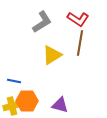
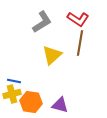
yellow triangle: rotated 10 degrees counterclockwise
orange hexagon: moved 4 px right, 1 px down; rotated 10 degrees clockwise
yellow cross: moved 12 px up
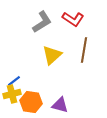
red L-shape: moved 5 px left
brown line: moved 4 px right, 7 px down
blue line: rotated 48 degrees counterclockwise
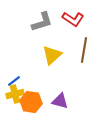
gray L-shape: rotated 15 degrees clockwise
yellow cross: moved 3 px right
purple triangle: moved 4 px up
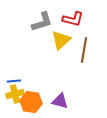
red L-shape: rotated 20 degrees counterclockwise
yellow triangle: moved 9 px right, 15 px up
blue line: rotated 32 degrees clockwise
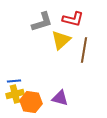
purple triangle: moved 3 px up
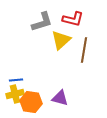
blue line: moved 2 px right, 1 px up
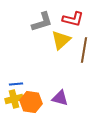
blue line: moved 4 px down
yellow cross: moved 1 px left, 5 px down
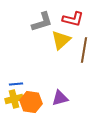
purple triangle: rotated 30 degrees counterclockwise
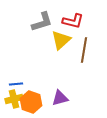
red L-shape: moved 2 px down
orange hexagon: rotated 10 degrees clockwise
